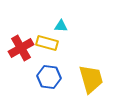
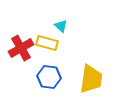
cyan triangle: rotated 40 degrees clockwise
yellow trapezoid: rotated 24 degrees clockwise
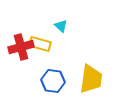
yellow rectangle: moved 7 px left, 1 px down
red cross: moved 1 px up; rotated 15 degrees clockwise
blue hexagon: moved 4 px right, 4 px down
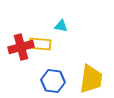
cyan triangle: rotated 32 degrees counterclockwise
yellow rectangle: rotated 10 degrees counterclockwise
